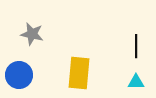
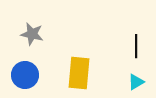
blue circle: moved 6 px right
cyan triangle: rotated 30 degrees counterclockwise
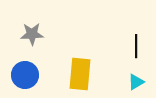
gray star: rotated 15 degrees counterclockwise
yellow rectangle: moved 1 px right, 1 px down
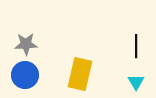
gray star: moved 6 px left, 10 px down
yellow rectangle: rotated 8 degrees clockwise
cyan triangle: rotated 30 degrees counterclockwise
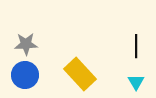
yellow rectangle: rotated 56 degrees counterclockwise
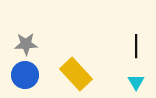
yellow rectangle: moved 4 px left
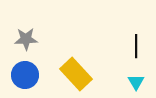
gray star: moved 5 px up
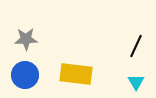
black line: rotated 25 degrees clockwise
yellow rectangle: rotated 40 degrees counterclockwise
